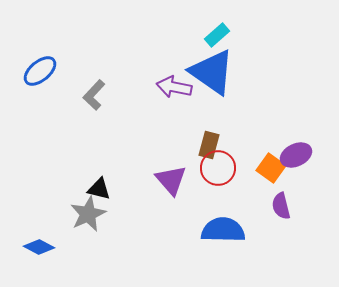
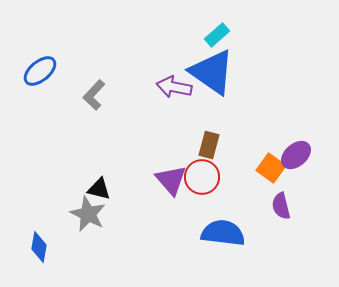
purple ellipse: rotated 16 degrees counterclockwise
red circle: moved 16 px left, 9 px down
gray star: rotated 21 degrees counterclockwise
blue semicircle: moved 3 px down; rotated 6 degrees clockwise
blue diamond: rotated 72 degrees clockwise
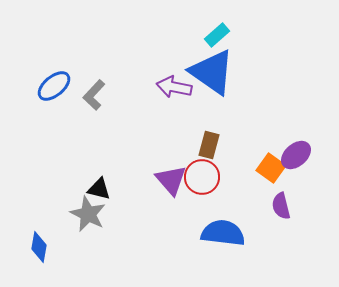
blue ellipse: moved 14 px right, 15 px down
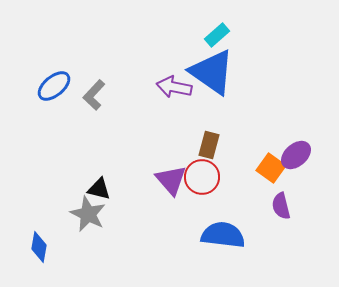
blue semicircle: moved 2 px down
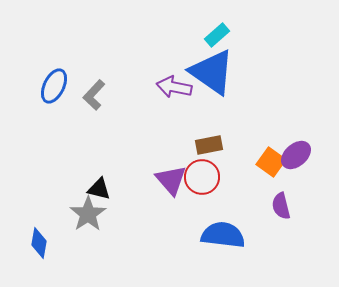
blue ellipse: rotated 24 degrees counterclockwise
brown rectangle: rotated 64 degrees clockwise
orange square: moved 6 px up
gray star: rotated 12 degrees clockwise
blue diamond: moved 4 px up
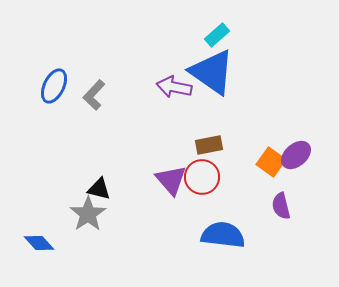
blue diamond: rotated 52 degrees counterclockwise
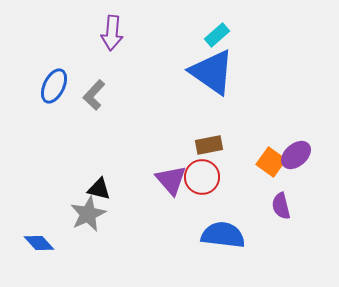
purple arrow: moved 62 px left, 54 px up; rotated 96 degrees counterclockwise
gray star: rotated 9 degrees clockwise
